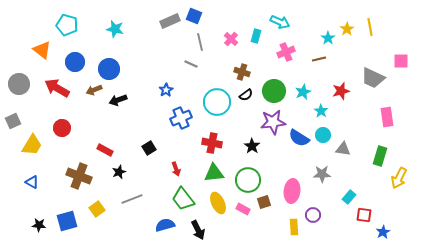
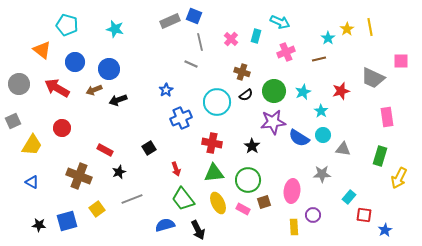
blue star at (383, 232): moved 2 px right, 2 px up
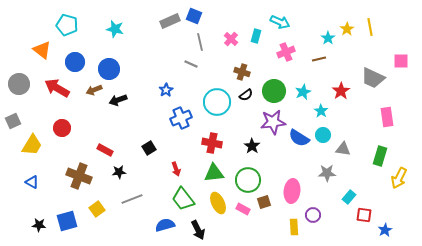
red star at (341, 91): rotated 18 degrees counterclockwise
black star at (119, 172): rotated 16 degrees clockwise
gray star at (322, 174): moved 5 px right, 1 px up
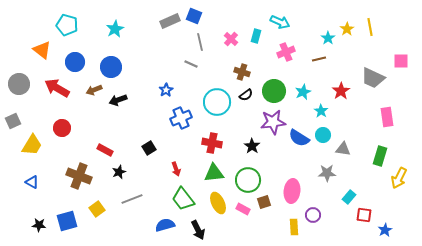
cyan star at (115, 29): rotated 30 degrees clockwise
blue circle at (109, 69): moved 2 px right, 2 px up
black star at (119, 172): rotated 16 degrees counterclockwise
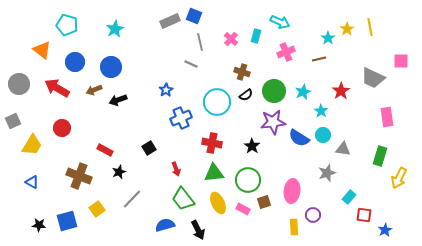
gray star at (327, 173): rotated 18 degrees counterclockwise
gray line at (132, 199): rotated 25 degrees counterclockwise
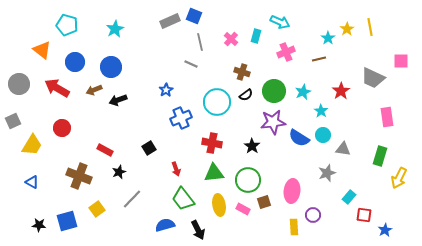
yellow ellipse at (218, 203): moved 1 px right, 2 px down; rotated 15 degrees clockwise
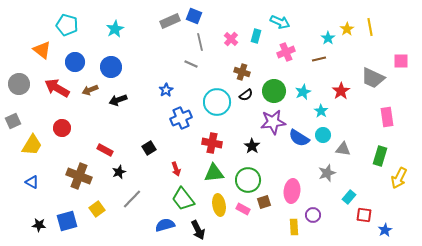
brown arrow at (94, 90): moved 4 px left
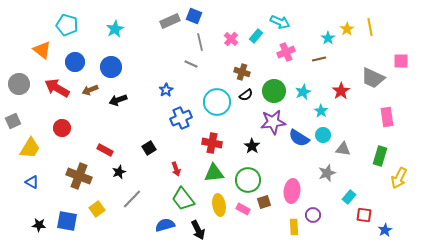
cyan rectangle at (256, 36): rotated 24 degrees clockwise
yellow trapezoid at (32, 145): moved 2 px left, 3 px down
blue square at (67, 221): rotated 25 degrees clockwise
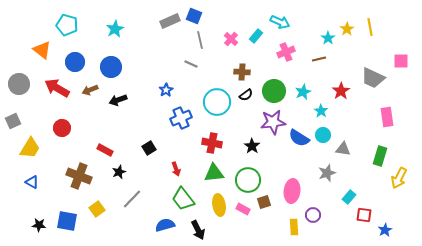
gray line at (200, 42): moved 2 px up
brown cross at (242, 72): rotated 14 degrees counterclockwise
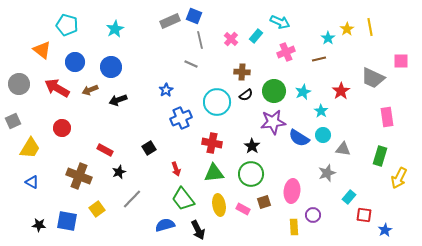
green circle at (248, 180): moved 3 px right, 6 px up
